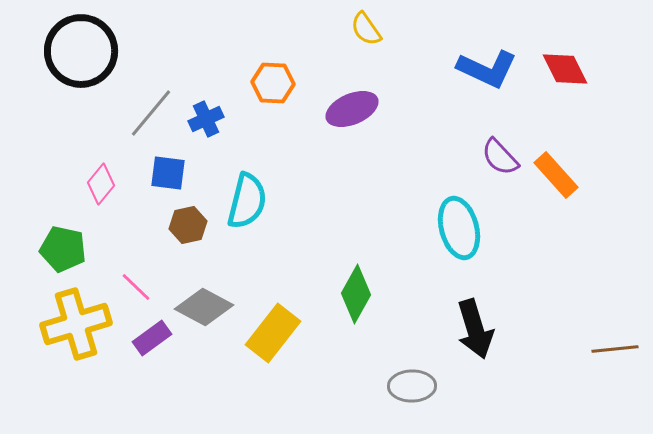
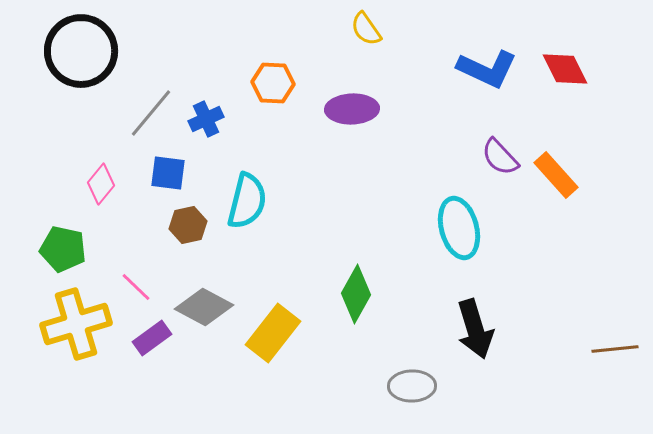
purple ellipse: rotated 21 degrees clockwise
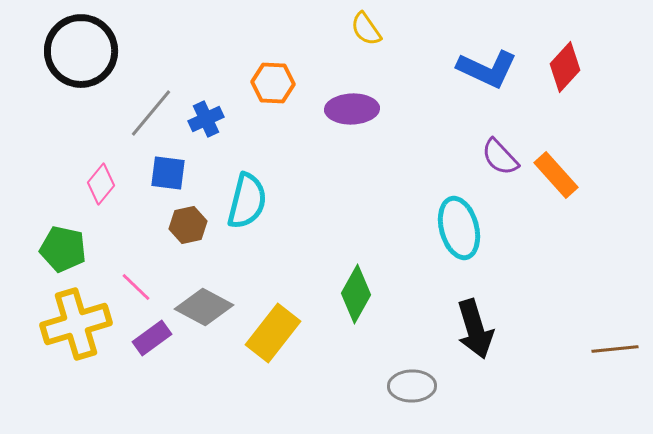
red diamond: moved 2 px up; rotated 69 degrees clockwise
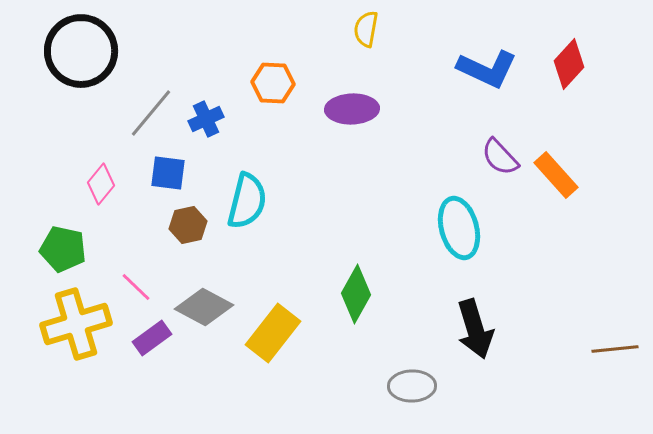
yellow semicircle: rotated 45 degrees clockwise
red diamond: moved 4 px right, 3 px up
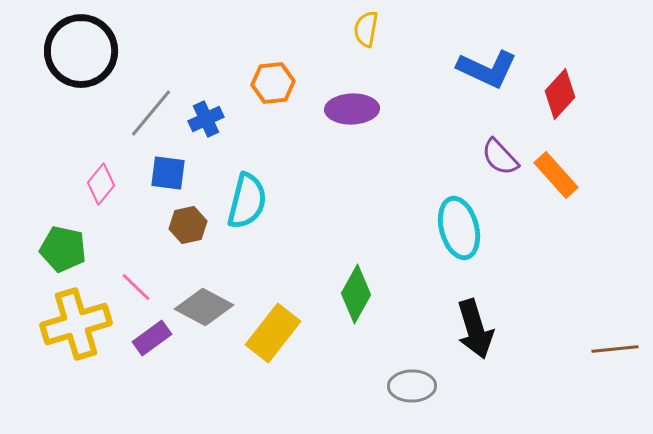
red diamond: moved 9 px left, 30 px down
orange hexagon: rotated 9 degrees counterclockwise
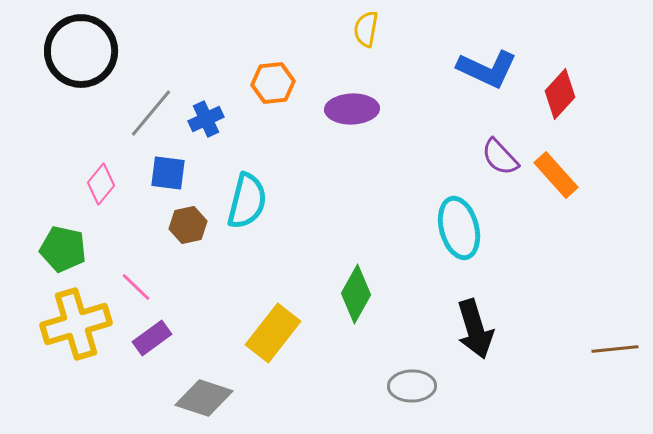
gray diamond: moved 91 px down; rotated 10 degrees counterclockwise
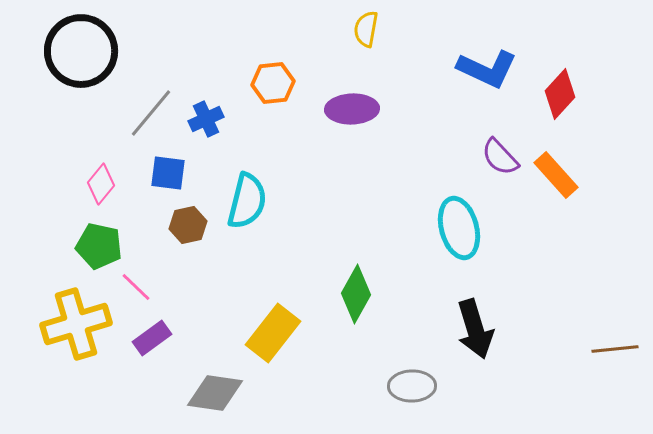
green pentagon: moved 36 px right, 3 px up
gray diamond: moved 11 px right, 5 px up; rotated 10 degrees counterclockwise
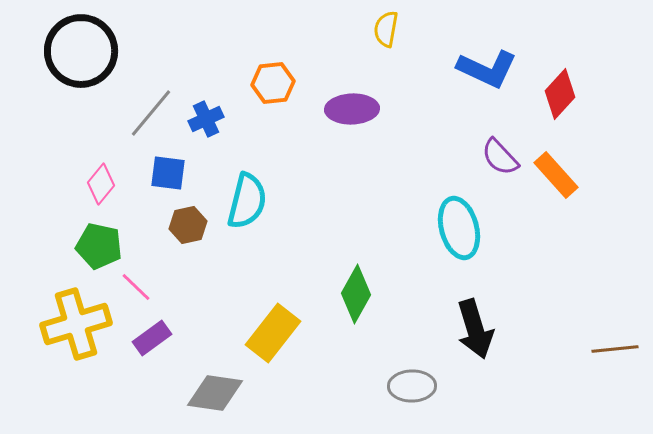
yellow semicircle: moved 20 px right
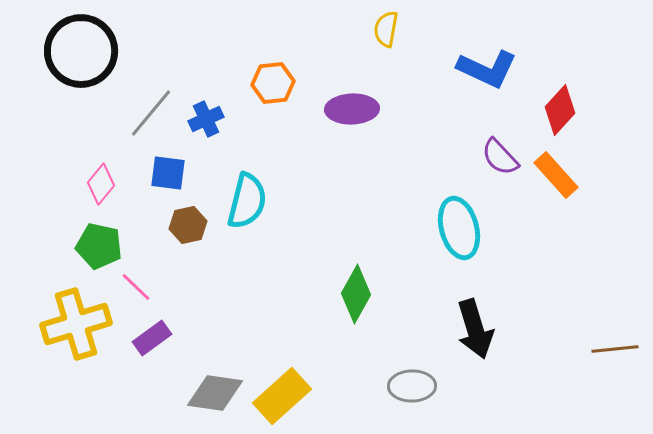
red diamond: moved 16 px down
yellow rectangle: moved 9 px right, 63 px down; rotated 10 degrees clockwise
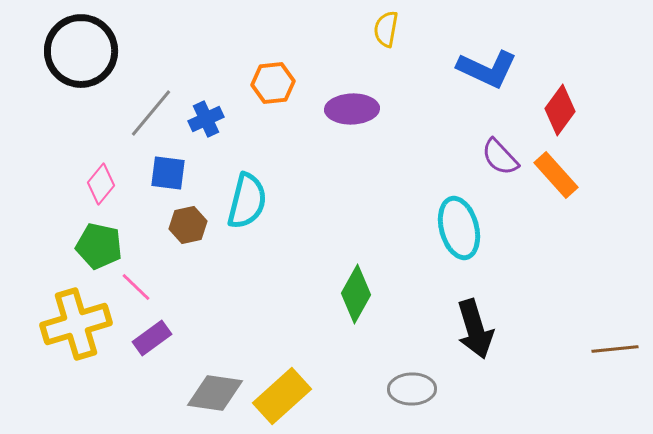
red diamond: rotated 6 degrees counterclockwise
gray ellipse: moved 3 px down
